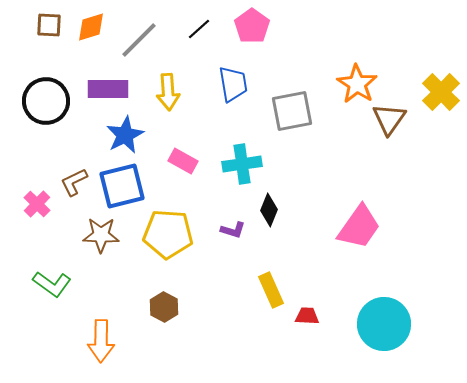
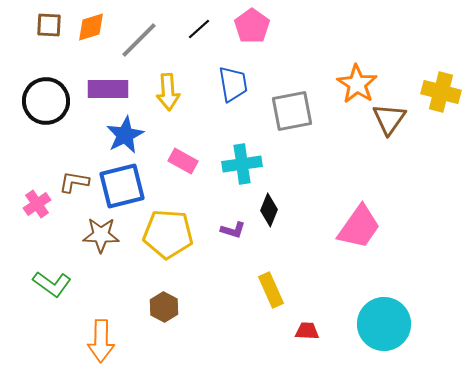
yellow cross: rotated 30 degrees counterclockwise
brown L-shape: rotated 36 degrees clockwise
pink cross: rotated 12 degrees clockwise
red trapezoid: moved 15 px down
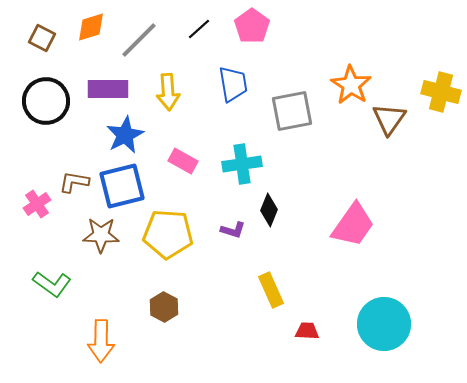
brown square: moved 7 px left, 13 px down; rotated 24 degrees clockwise
orange star: moved 6 px left, 1 px down
pink trapezoid: moved 6 px left, 2 px up
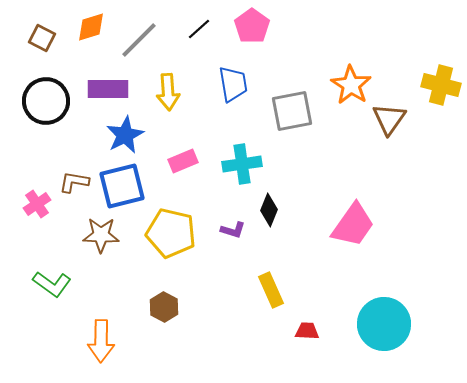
yellow cross: moved 7 px up
pink rectangle: rotated 52 degrees counterclockwise
yellow pentagon: moved 3 px right, 1 px up; rotated 9 degrees clockwise
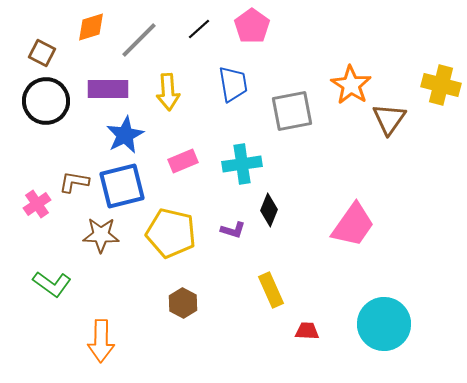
brown square: moved 15 px down
brown hexagon: moved 19 px right, 4 px up
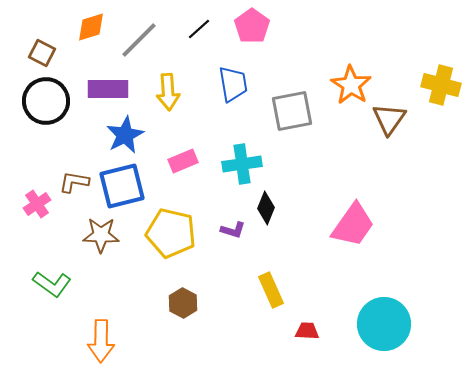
black diamond: moved 3 px left, 2 px up
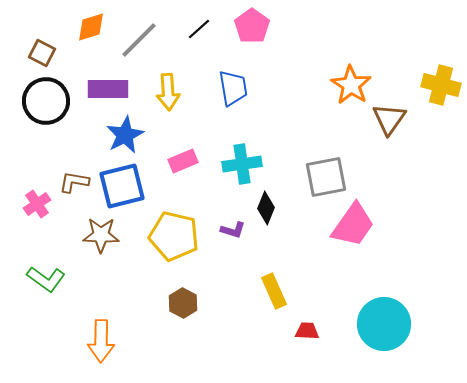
blue trapezoid: moved 4 px down
gray square: moved 34 px right, 66 px down
yellow pentagon: moved 3 px right, 3 px down
green L-shape: moved 6 px left, 5 px up
yellow rectangle: moved 3 px right, 1 px down
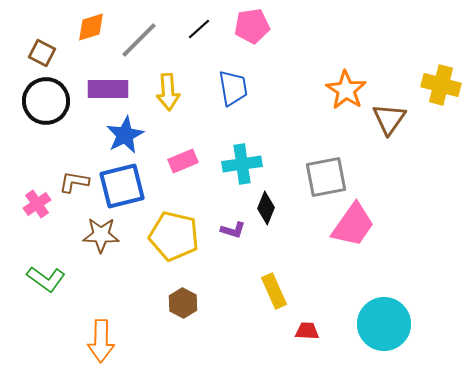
pink pentagon: rotated 28 degrees clockwise
orange star: moved 5 px left, 5 px down
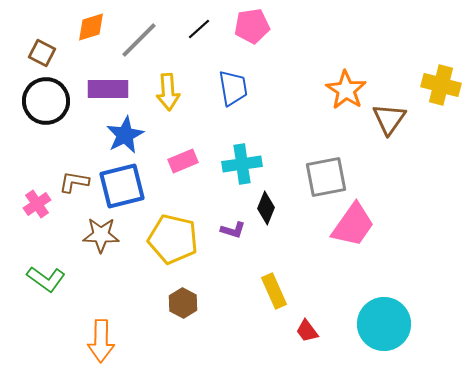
yellow pentagon: moved 1 px left, 3 px down
red trapezoid: rotated 130 degrees counterclockwise
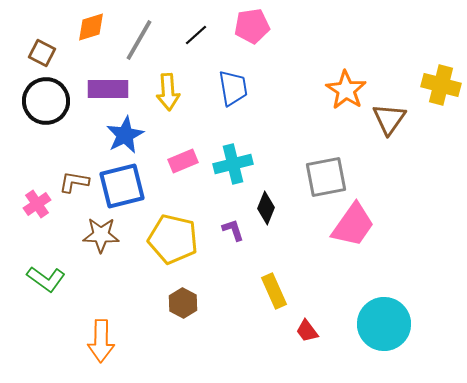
black line: moved 3 px left, 6 px down
gray line: rotated 15 degrees counterclockwise
cyan cross: moved 9 px left; rotated 6 degrees counterclockwise
purple L-shape: rotated 125 degrees counterclockwise
